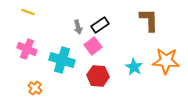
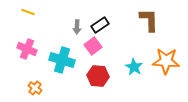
gray arrow: moved 1 px left; rotated 16 degrees clockwise
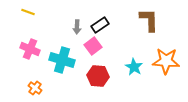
pink cross: moved 3 px right
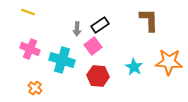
gray arrow: moved 2 px down
orange star: moved 3 px right, 1 px down
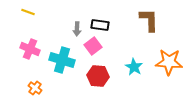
black rectangle: rotated 42 degrees clockwise
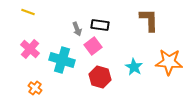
gray arrow: rotated 24 degrees counterclockwise
pink cross: rotated 18 degrees clockwise
red hexagon: moved 2 px right, 1 px down; rotated 10 degrees clockwise
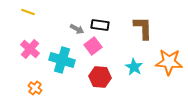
brown L-shape: moved 6 px left, 8 px down
gray arrow: rotated 40 degrees counterclockwise
red hexagon: rotated 10 degrees counterclockwise
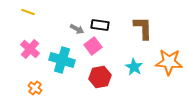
red hexagon: rotated 15 degrees counterclockwise
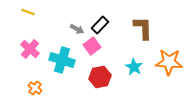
black rectangle: rotated 54 degrees counterclockwise
pink square: moved 1 px left
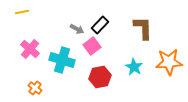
yellow line: moved 6 px left; rotated 32 degrees counterclockwise
orange star: rotated 8 degrees counterclockwise
